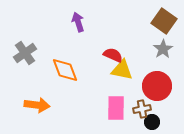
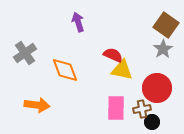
brown square: moved 2 px right, 4 px down
red circle: moved 2 px down
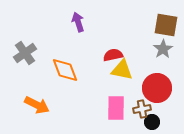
brown square: rotated 25 degrees counterclockwise
red semicircle: rotated 36 degrees counterclockwise
orange arrow: rotated 20 degrees clockwise
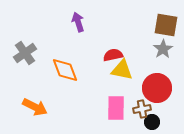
orange arrow: moved 2 px left, 2 px down
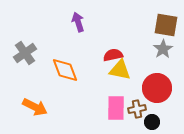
yellow triangle: moved 2 px left
brown cross: moved 5 px left
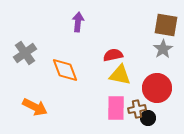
purple arrow: rotated 24 degrees clockwise
yellow triangle: moved 5 px down
black circle: moved 4 px left, 4 px up
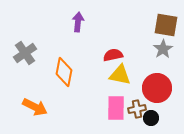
orange diamond: moved 1 px left, 2 px down; rotated 32 degrees clockwise
black circle: moved 3 px right
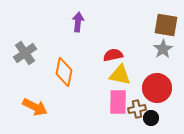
pink rectangle: moved 2 px right, 6 px up
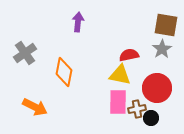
gray star: moved 1 px left
red semicircle: moved 16 px right
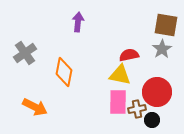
red circle: moved 4 px down
black circle: moved 1 px right, 2 px down
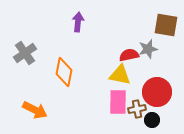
gray star: moved 14 px left; rotated 18 degrees clockwise
orange arrow: moved 3 px down
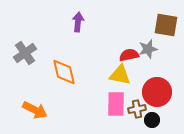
orange diamond: rotated 24 degrees counterclockwise
pink rectangle: moved 2 px left, 2 px down
